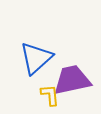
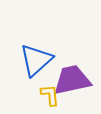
blue triangle: moved 2 px down
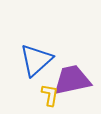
yellow L-shape: rotated 15 degrees clockwise
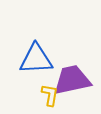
blue triangle: moved 1 px up; rotated 39 degrees clockwise
